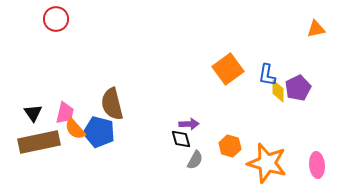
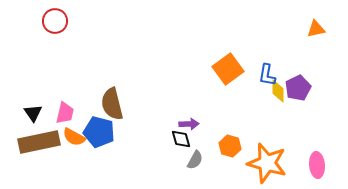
red circle: moved 1 px left, 2 px down
orange semicircle: moved 1 px left, 8 px down; rotated 20 degrees counterclockwise
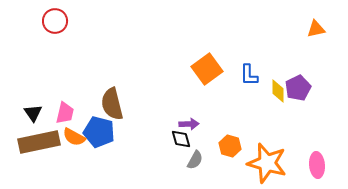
orange square: moved 21 px left
blue L-shape: moved 18 px left; rotated 10 degrees counterclockwise
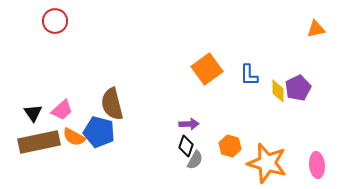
pink trapezoid: moved 3 px left, 3 px up; rotated 35 degrees clockwise
black diamond: moved 5 px right, 7 px down; rotated 35 degrees clockwise
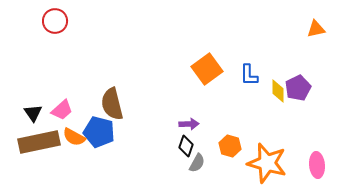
gray semicircle: moved 2 px right, 3 px down
